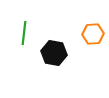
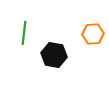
black hexagon: moved 2 px down
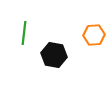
orange hexagon: moved 1 px right, 1 px down
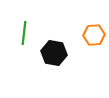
black hexagon: moved 2 px up
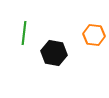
orange hexagon: rotated 10 degrees clockwise
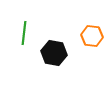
orange hexagon: moved 2 px left, 1 px down
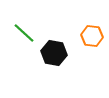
green line: rotated 55 degrees counterclockwise
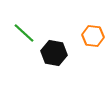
orange hexagon: moved 1 px right
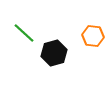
black hexagon: rotated 25 degrees counterclockwise
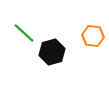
black hexagon: moved 2 px left, 1 px up
